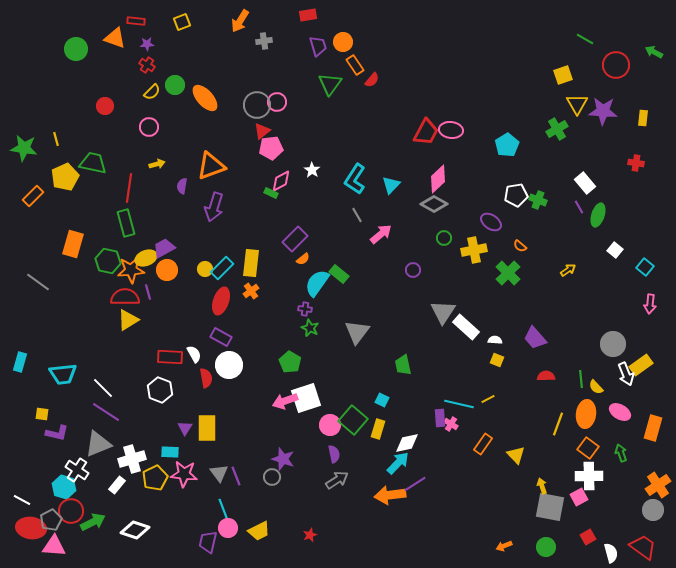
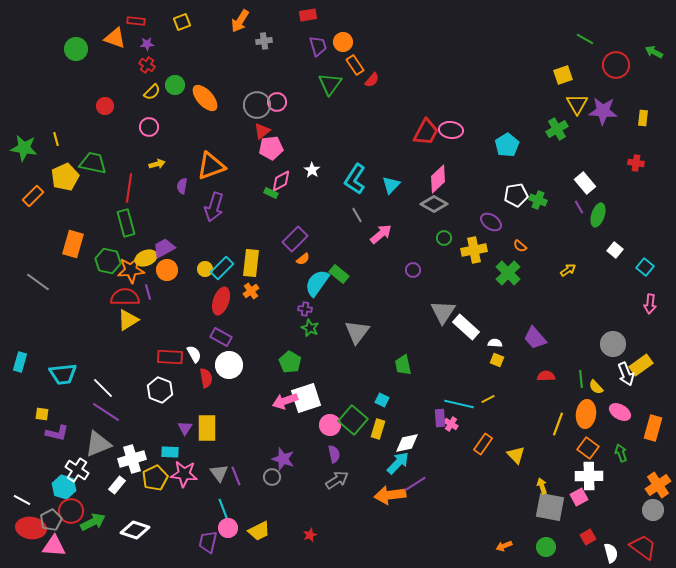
white semicircle at (495, 340): moved 3 px down
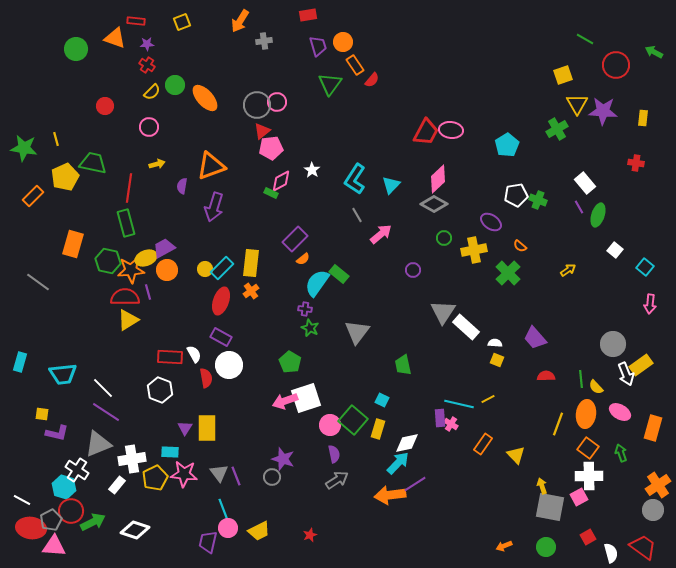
white cross at (132, 459): rotated 8 degrees clockwise
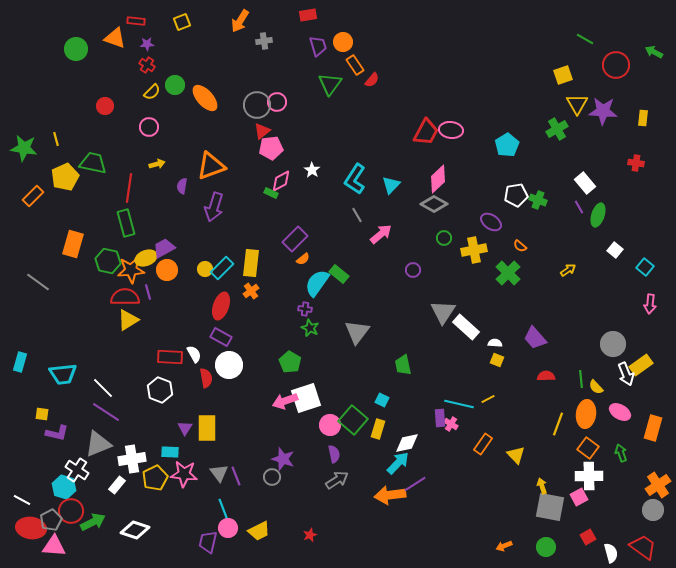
red ellipse at (221, 301): moved 5 px down
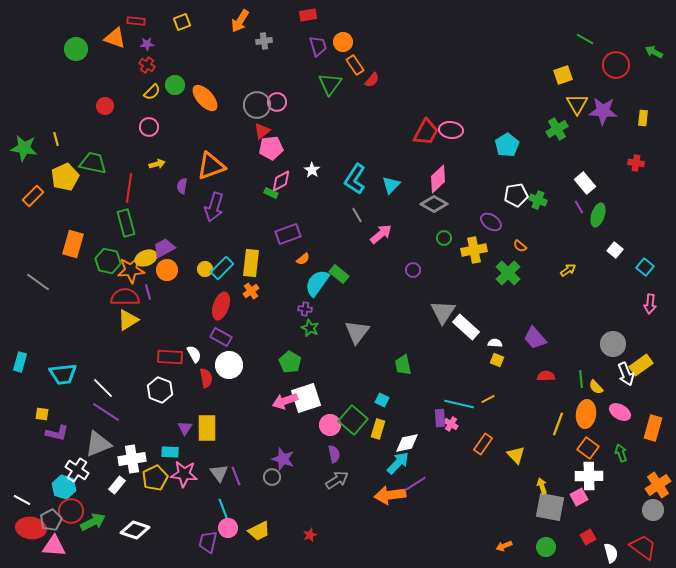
purple rectangle at (295, 239): moved 7 px left, 5 px up; rotated 25 degrees clockwise
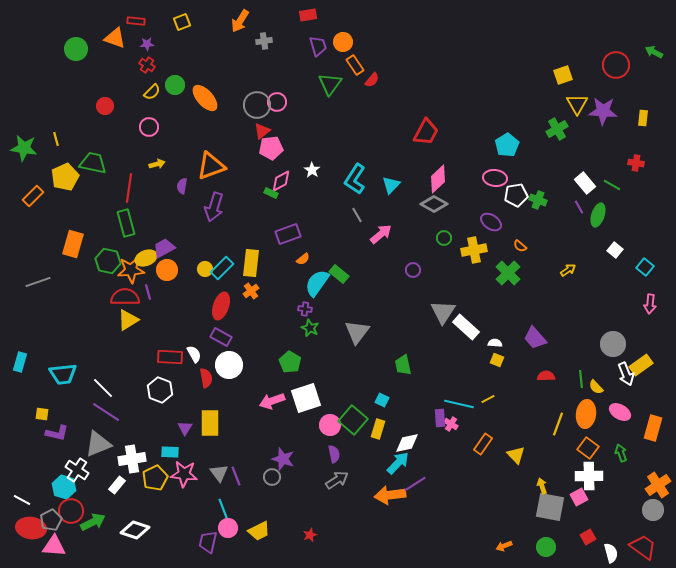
green line at (585, 39): moved 27 px right, 146 px down
pink ellipse at (451, 130): moved 44 px right, 48 px down
gray line at (38, 282): rotated 55 degrees counterclockwise
pink arrow at (285, 401): moved 13 px left
yellow rectangle at (207, 428): moved 3 px right, 5 px up
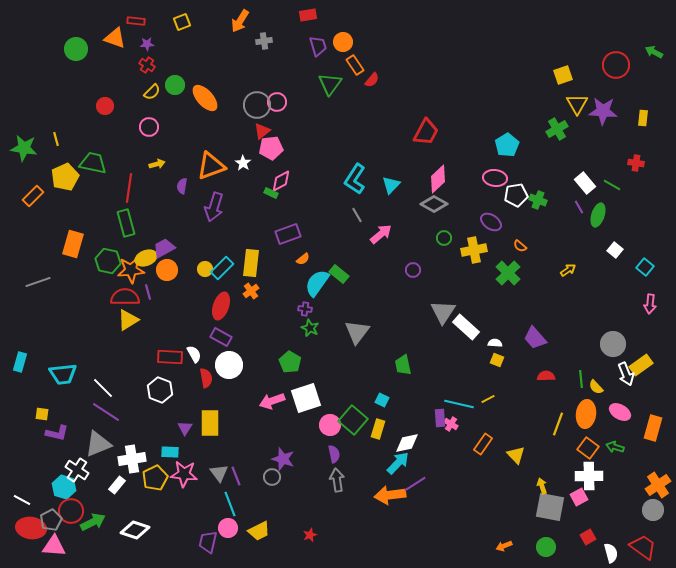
white star at (312, 170): moved 69 px left, 7 px up
green arrow at (621, 453): moved 6 px left, 6 px up; rotated 54 degrees counterclockwise
gray arrow at (337, 480): rotated 65 degrees counterclockwise
cyan line at (224, 511): moved 6 px right, 7 px up
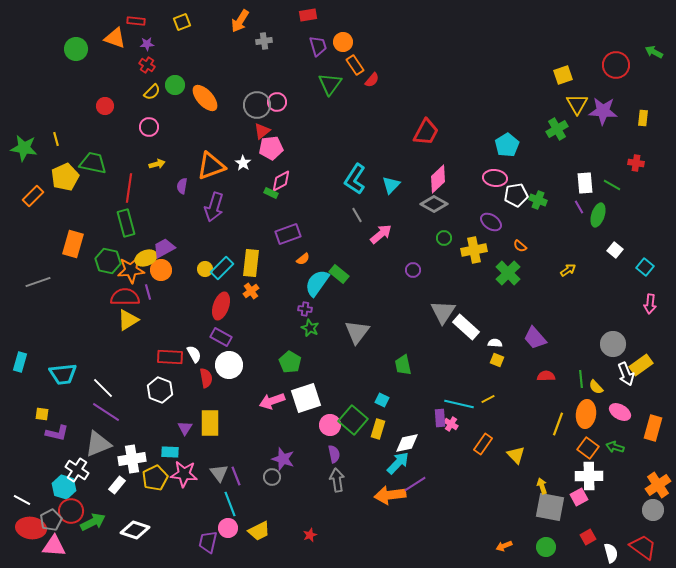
white rectangle at (585, 183): rotated 35 degrees clockwise
orange circle at (167, 270): moved 6 px left
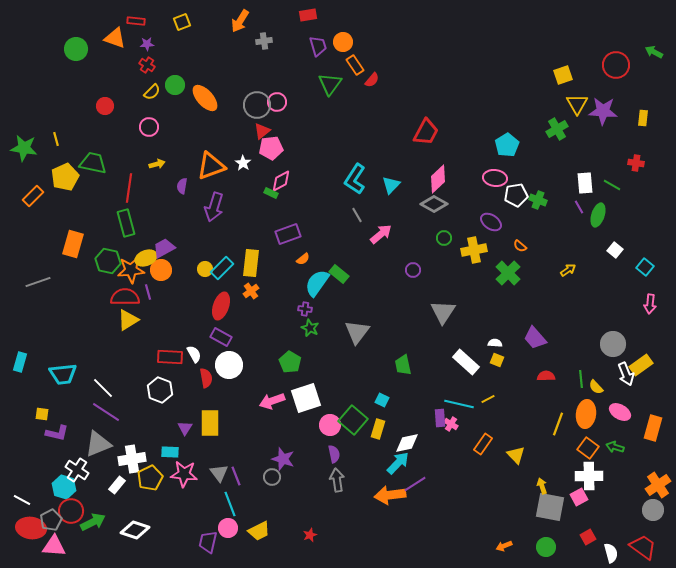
white rectangle at (466, 327): moved 35 px down
yellow pentagon at (155, 478): moved 5 px left
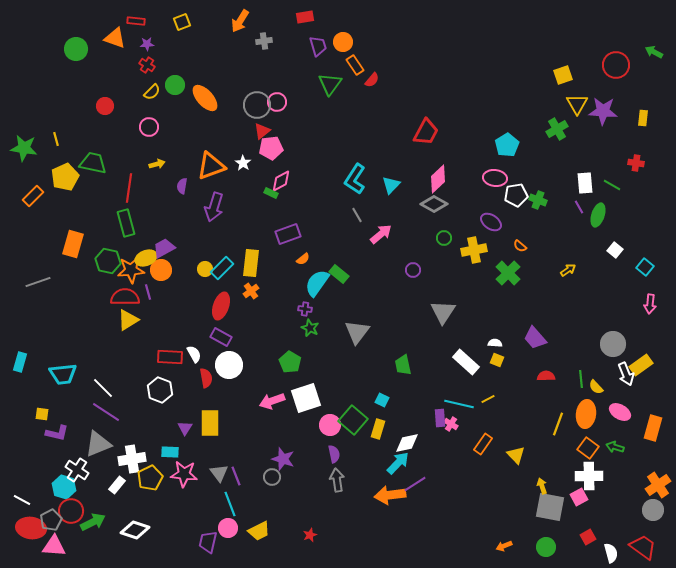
red rectangle at (308, 15): moved 3 px left, 2 px down
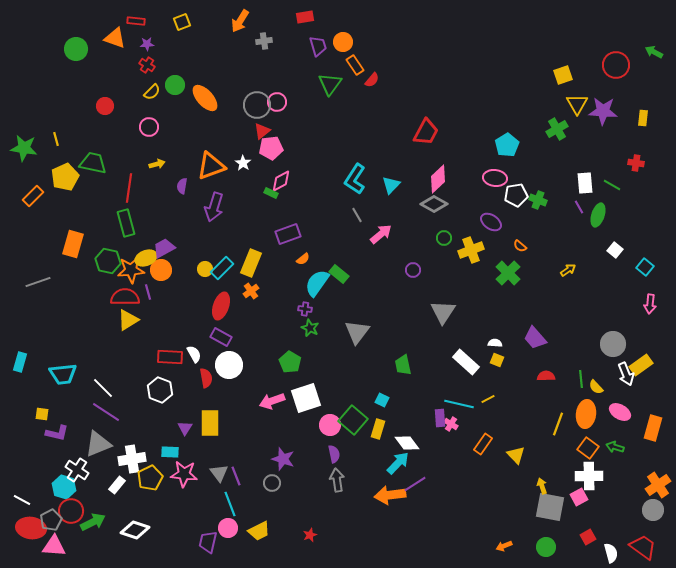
yellow cross at (474, 250): moved 3 px left; rotated 10 degrees counterclockwise
yellow rectangle at (251, 263): rotated 16 degrees clockwise
white diamond at (407, 443): rotated 65 degrees clockwise
gray circle at (272, 477): moved 6 px down
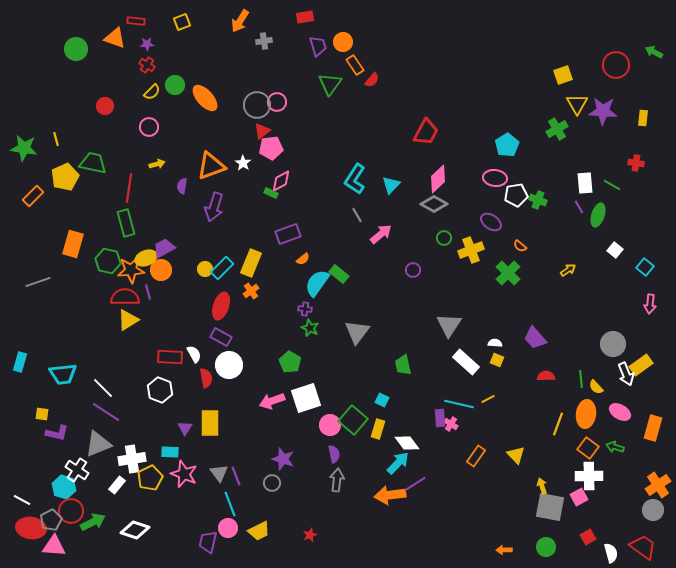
gray triangle at (443, 312): moved 6 px right, 13 px down
orange rectangle at (483, 444): moved 7 px left, 12 px down
pink star at (184, 474): rotated 16 degrees clockwise
gray arrow at (337, 480): rotated 15 degrees clockwise
orange arrow at (504, 546): moved 4 px down; rotated 21 degrees clockwise
